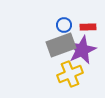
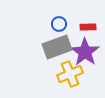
blue circle: moved 5 px left, 1 px up
gray rectangle: moved 4 px left, 2 px down
purple star: moved 3 px right, 2 px down; rotated 12 degrees counterclockwise
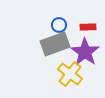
blue circle: moved 1 px down
gray rectangle: moved 2 px left, 3 px up
yellow cross: rotated 30 degrees counterclockwise
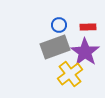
gray rectangle: moved 3 px down
yellow cross: rotated 15 degrees clockwise
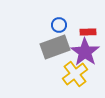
red rectangle: moved 5 px down
yellow cross: moved 5 px right
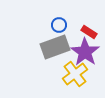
red rectangle: moved 1 px right; rotated 35 degrees clockwise
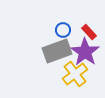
blue circle: moved 4 px right, 5 px down
red rectangle: rotated 14 degrees clockwise
gray rectangle: moved 2 px right, 4 px down
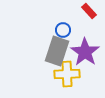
red rectangle: moved 21 px up
gray rectangle: rotated 52 degrees counterclockwise
yellow cross: moved 8 px left; rotated 35 degrees clockwise
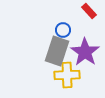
yellow cross: moved 1 px down
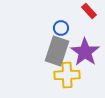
blue circle: moved 2 px left, 2 px up
